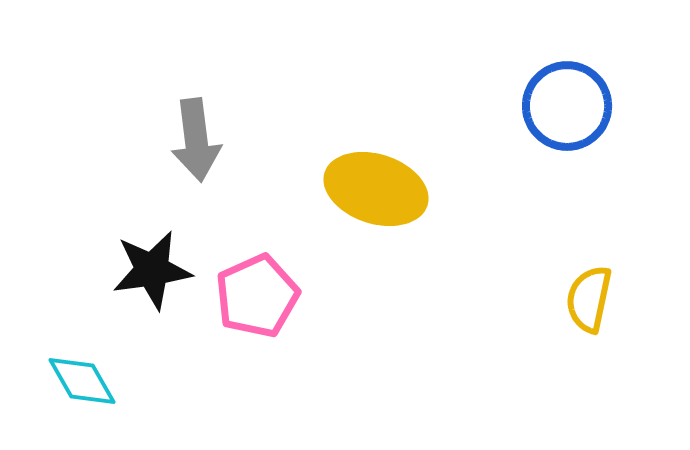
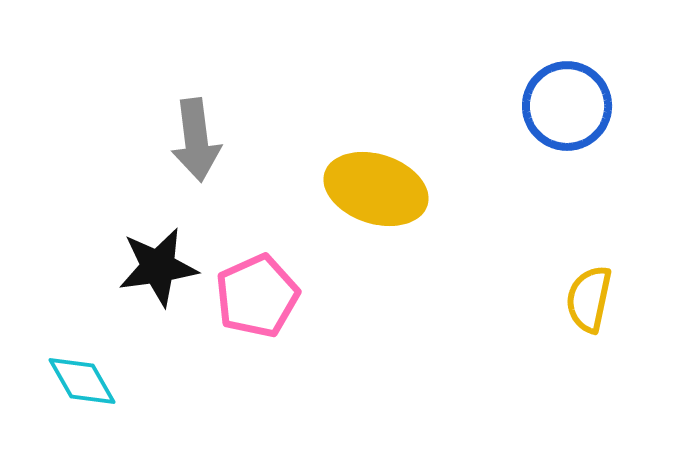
black star: moved 6 px right, 3 px up
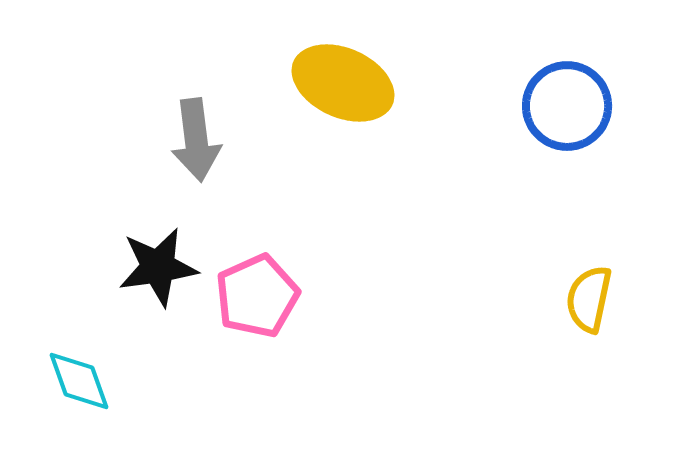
yellow ellipse: moved 33 px left, 106 px up; rotated 6 degrees clockwise
cyan diamond: moved 3 px left; rotated 10 degrees clockwise
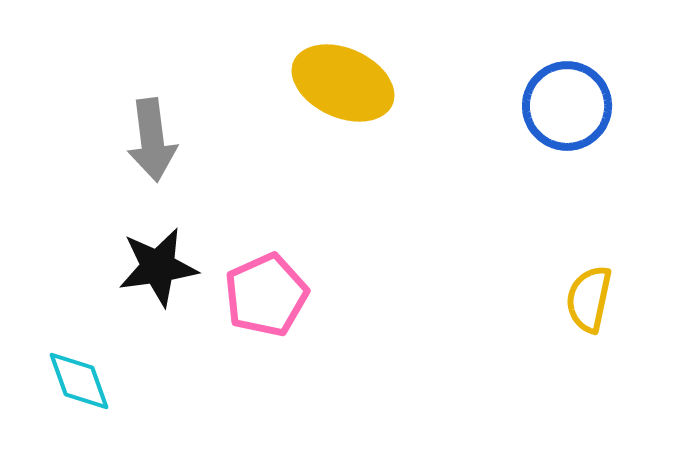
gray arrow: moved 44 px left
pink pentagon: moved 9 px right, 1 px up
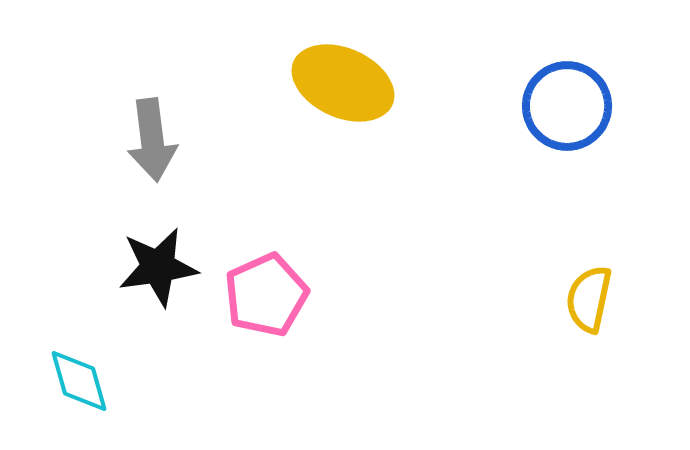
cyan diamond: rotated 4 degrees clockwise
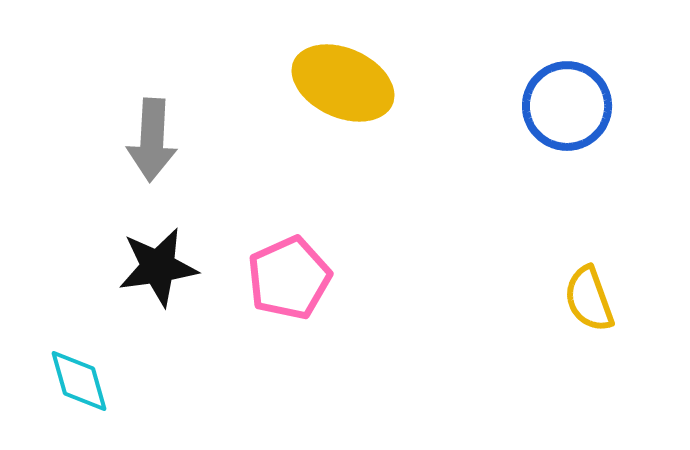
gray arrow: rotated 10 degrees clockwise
pink pentagon: moved 23 px right, 17 px up
yellow semicircle: rotated 32 degrees counterclockwise
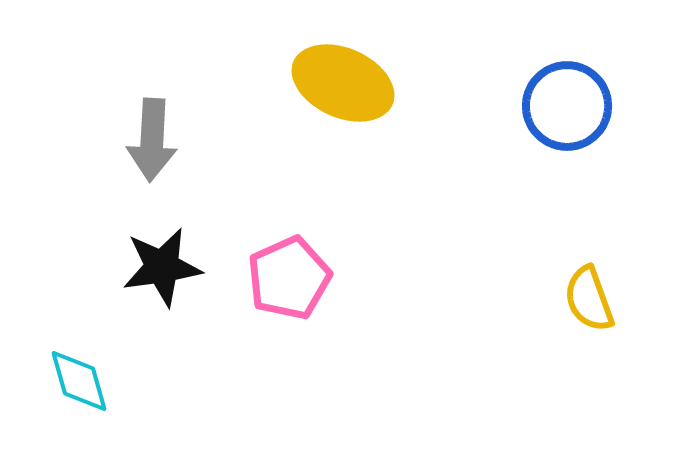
black star: moved 4 px right
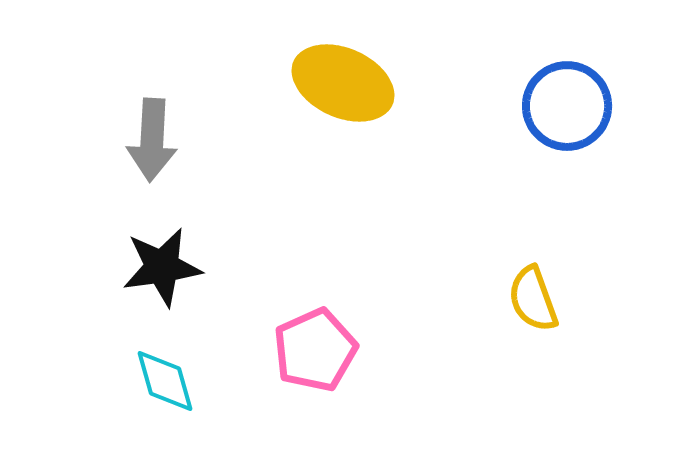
pink pentagon: moved 26 px right, 72 px down
yellow semicircle: moved 56 px left
cyan diamond: moved 86 px right
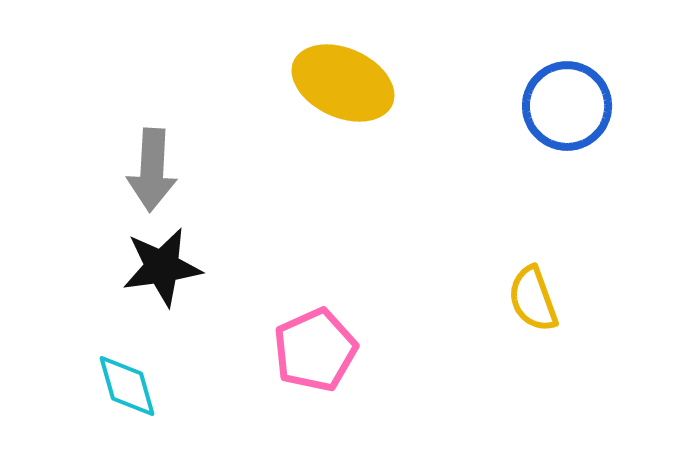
gray arrow: moved 30 px down
cyan diamond: moved 38 px left, 5 px down
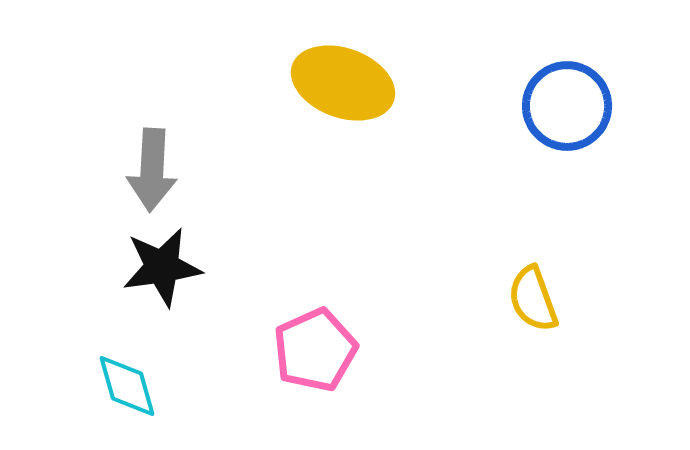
yellow ellipse: rotated 4 degrees counterclockwise
